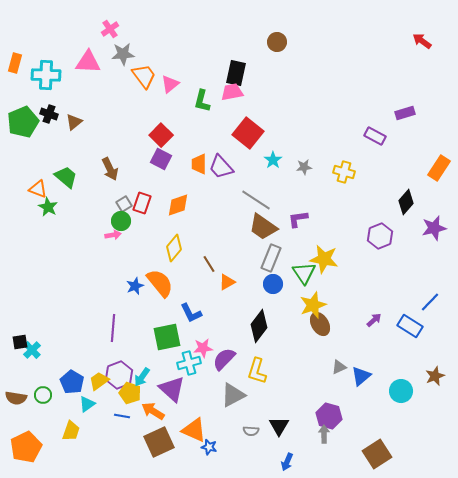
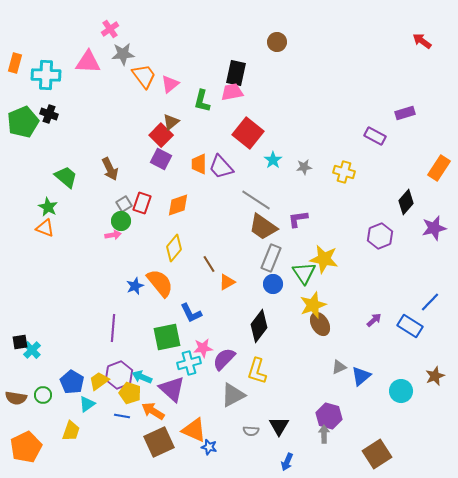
brown triangle at (74, 122): moved 97 px right
orange triangle at (38, 189): moved 7 px right, 39 px down
cyan arrow at (142, 377): rotated 78 degrees clockwise
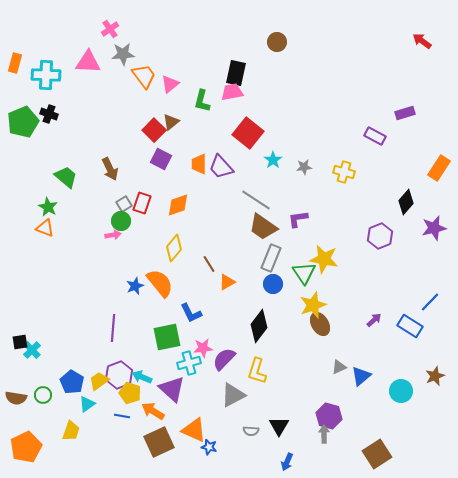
red square at (161, 135): moved 7 px left, 5 px up
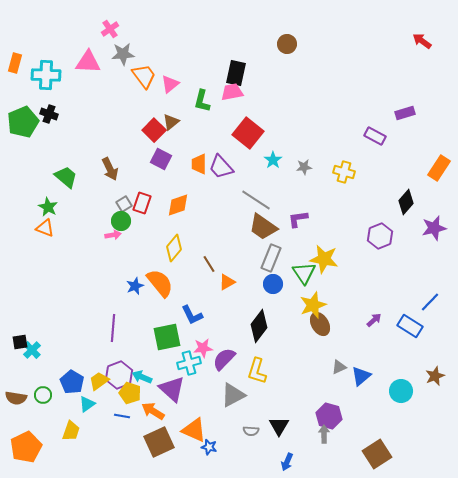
brown circle at (277, 42): moved 10 px right, 2 px down
blue L-shape at (191, 313): moved 1 px right, 2 px down
